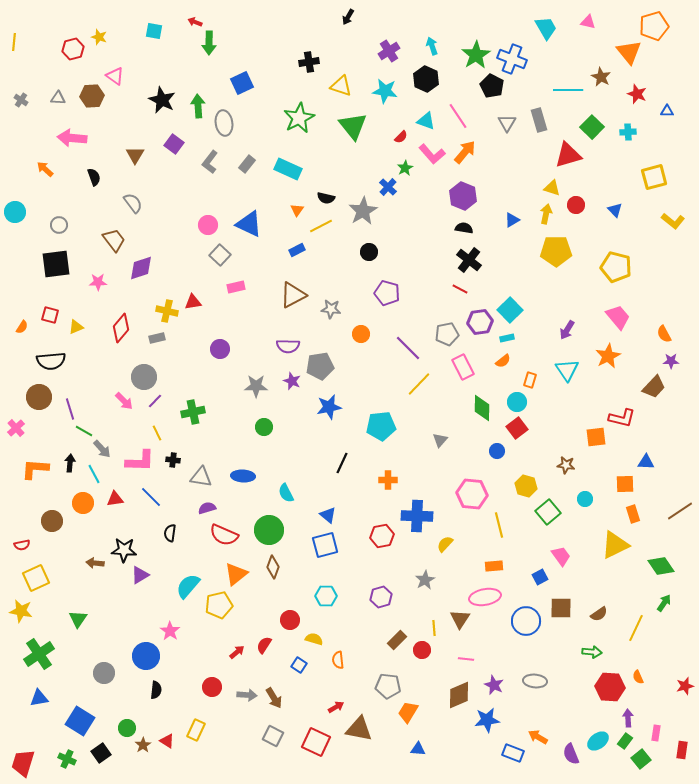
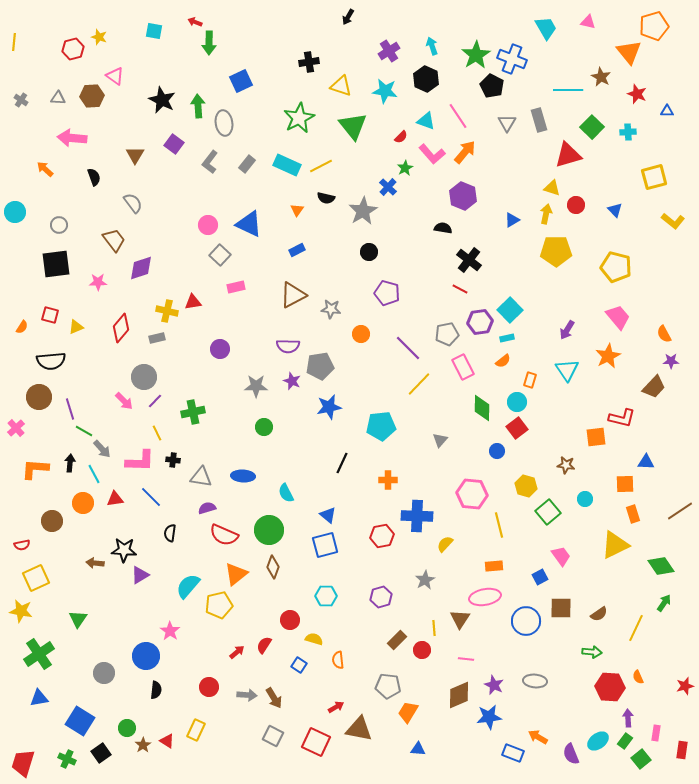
blue square at (242, 83): moved 1 px left, 2 px up
cyan rectangle at (288, 169): moved 1 px left, 4 px up
yellow line at (321, 226): moved 60 px up
black semicircle at (464, 228): moved 21 px left
red circle at (212, 687): moved 3 px left
blue star at (487, 720): moved 2 px right, 3 px up
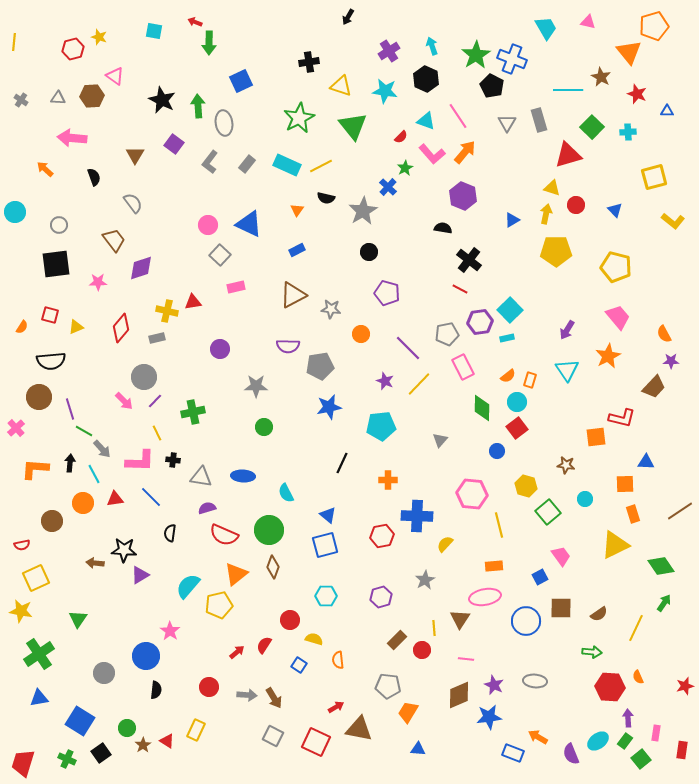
orange semicircle at (503, 361): moved 5 px right, 15 px down
purple star at (292, 381): moved 93 px right
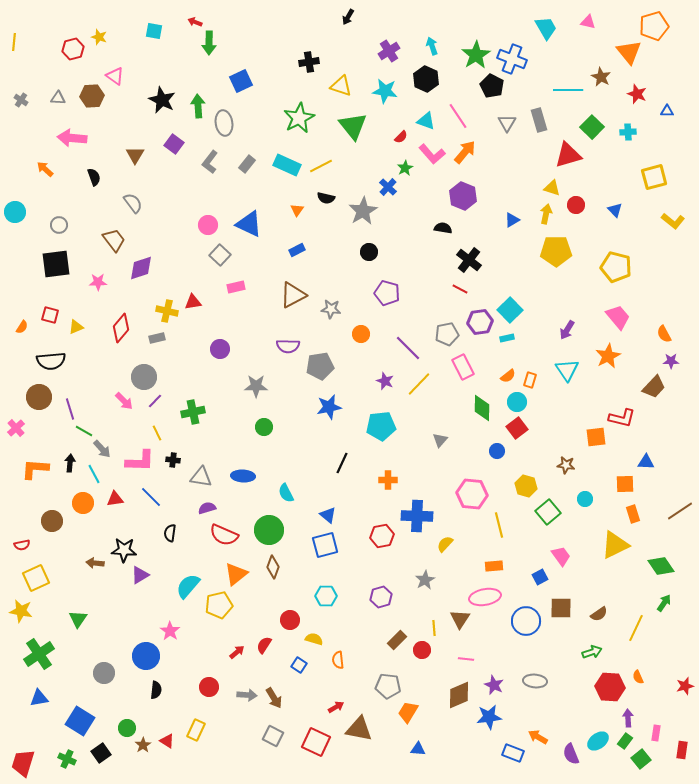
green arrow at (592, 652): rotated 24 degrees counterclockwise
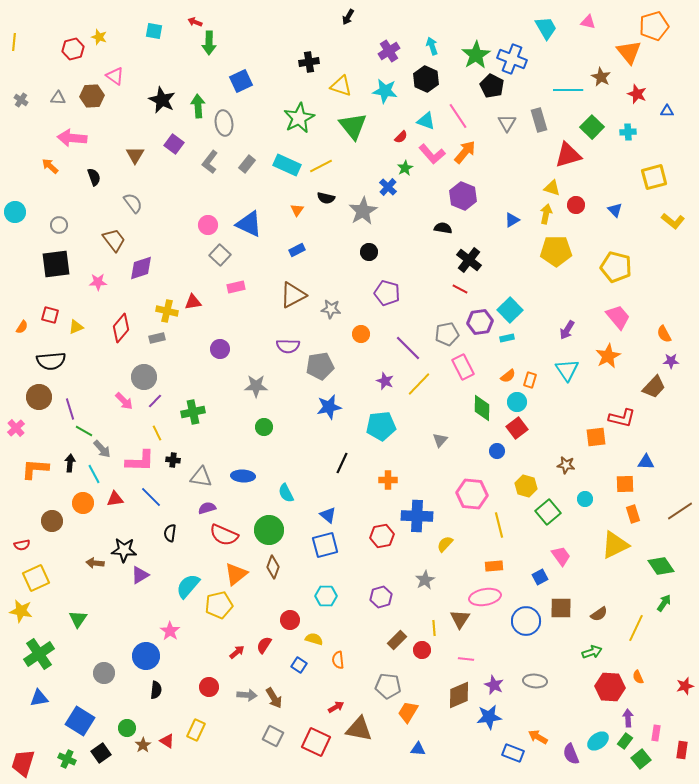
orange arrow at (45, 169): moved 5 px right, 3 px up
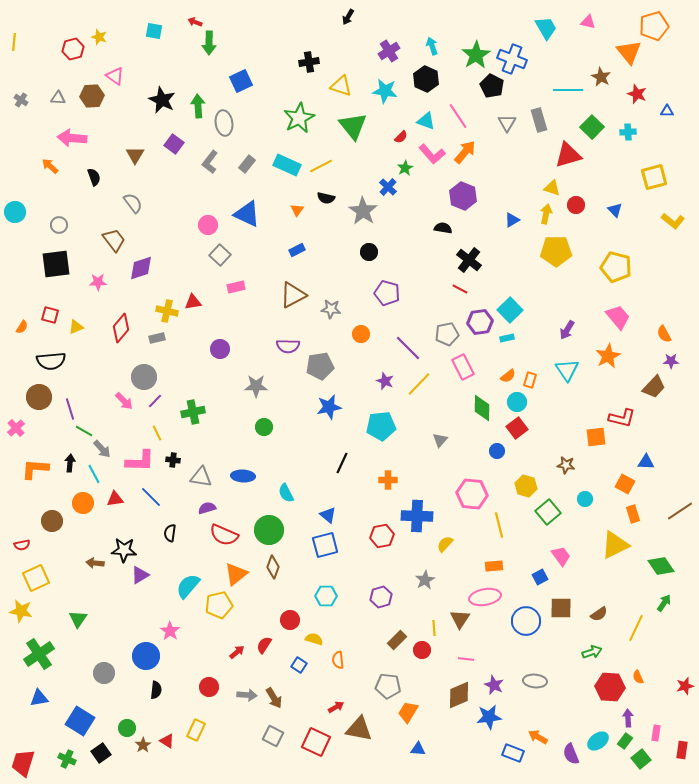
gray star at (363, 211): rotated 8 degrees counterclockwise
blue triangle at (249, 224): moved 2 px left, 10 px up
orange square at (625, 484): rotated 30 degrees clockwise
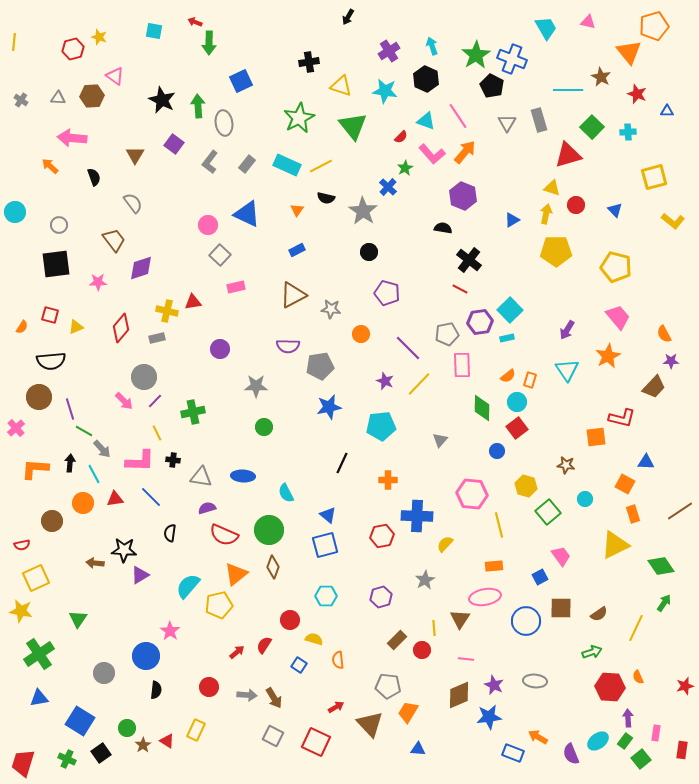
pink rectangle at (463, 367): moved 1 px left, 2 px up; rotated 25 degrees clockwise
brown triangle at (359, 729): moved 11 px right, 5 px up; rotated 36 degrees clockwise
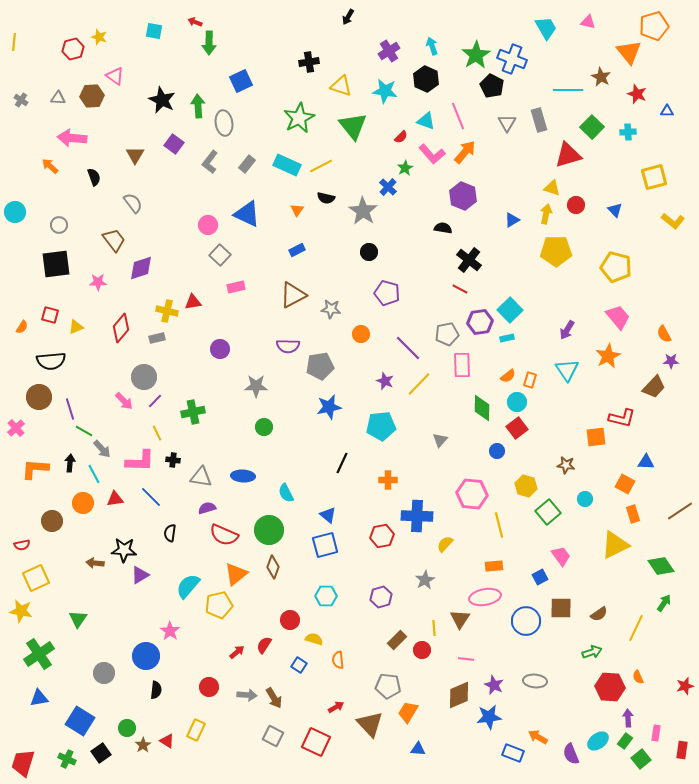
pink line at (458, 116): rotated 12 degrees clockwise
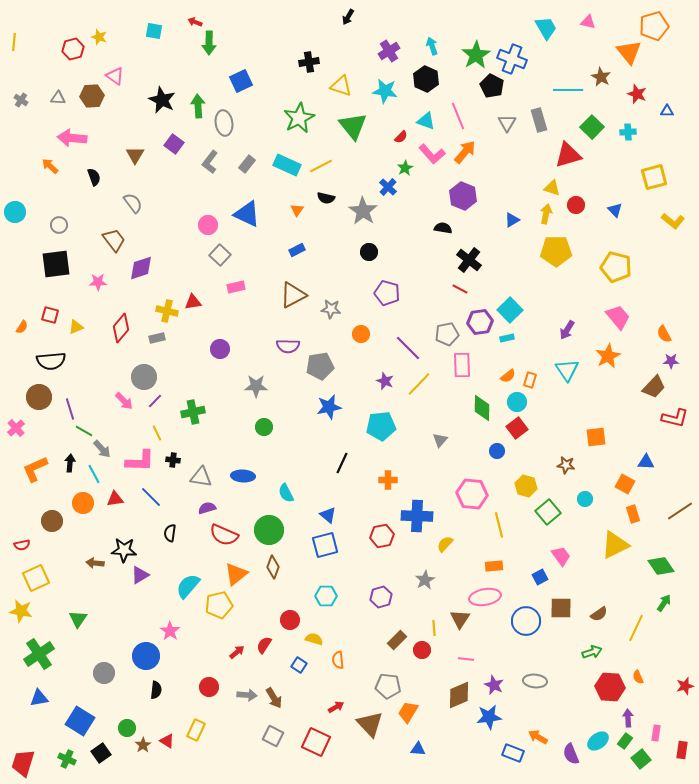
red L-shape at (622, 418): moved 53 px right
orange L-shape at (35, 469): rotated 28 degrees counterclockwise
